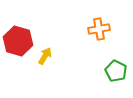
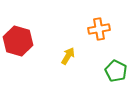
yellow arrow: moved 23 px right
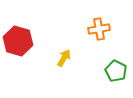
yellow arrow: moved 4 px left, 2 px down
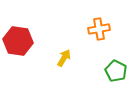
red hexagon: rotated 8 degrees counterclockwise
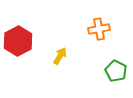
red hexagon: rotated 24 degrees clockwise
yellow arrow: moved 4 px left, 2 px up
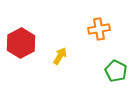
red hexagon: moved 3 px right, 2 px down
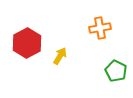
orange cross: moved 1 px right, 1 px up
red hexagon: moved 6 px right
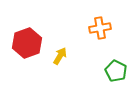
red hexagon: rotated 8 degrees clockwise
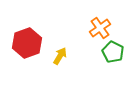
orange cross: rotated 25 degrees counterclockwise
green pentagon: moved 3 px left, 19 px up
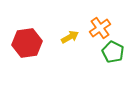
red hexagon: rotated 12 degrees clockwise
yellow arrow: moved 10 px right, 19 px up; rotated 30 degrees clockwise
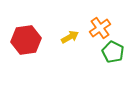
red hexagon: moved 1 px left, 3 px up
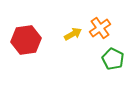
yellow arrow: moved 3 px right, 3 px up
green pentagon: moved 7 px down
